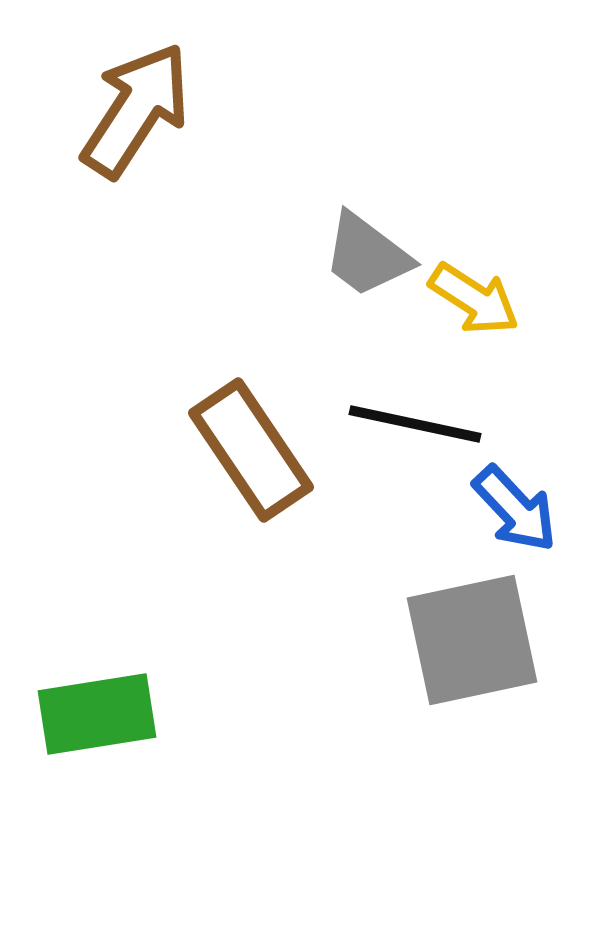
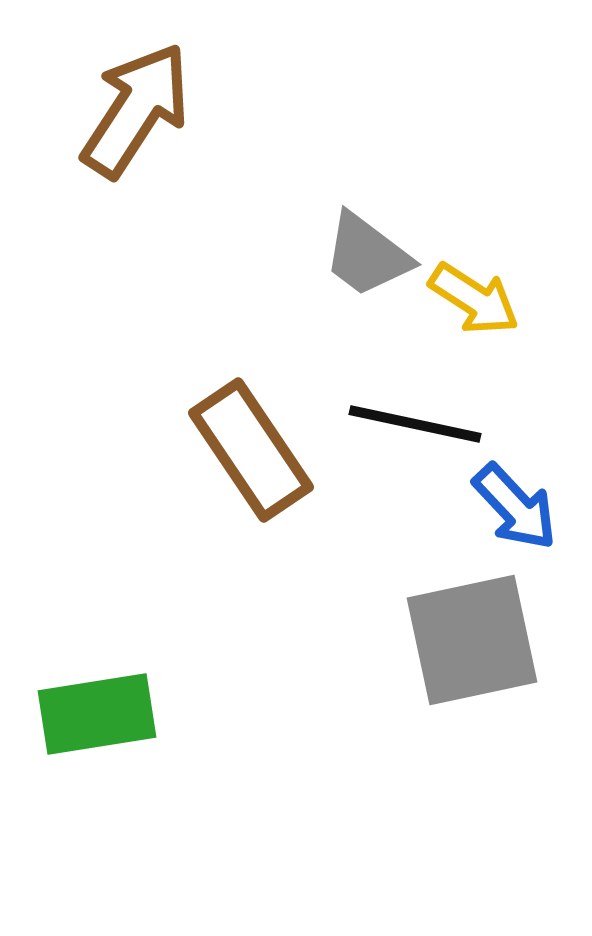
blue arrow: moved 2 px up
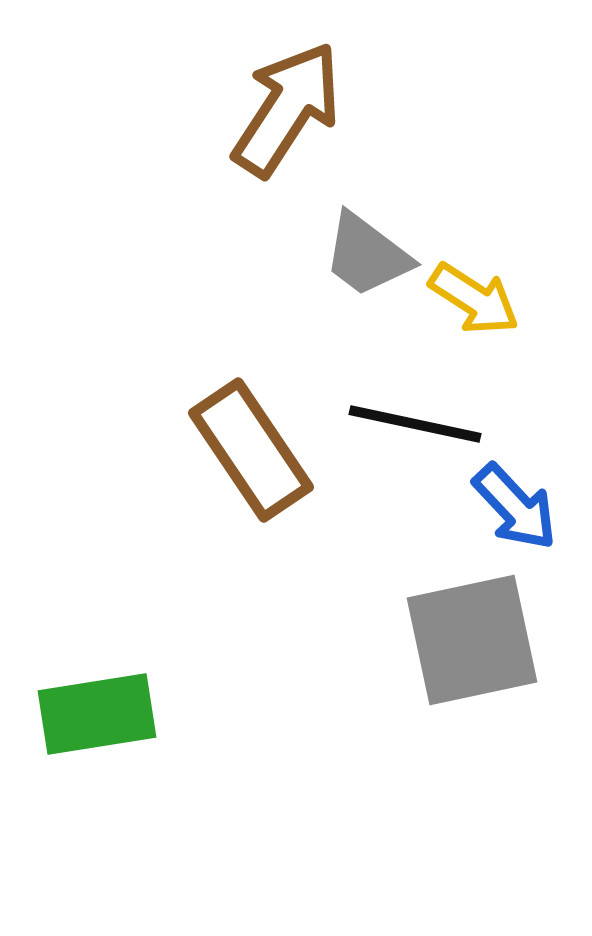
brown arrow: moved 151 px right, 1 px up
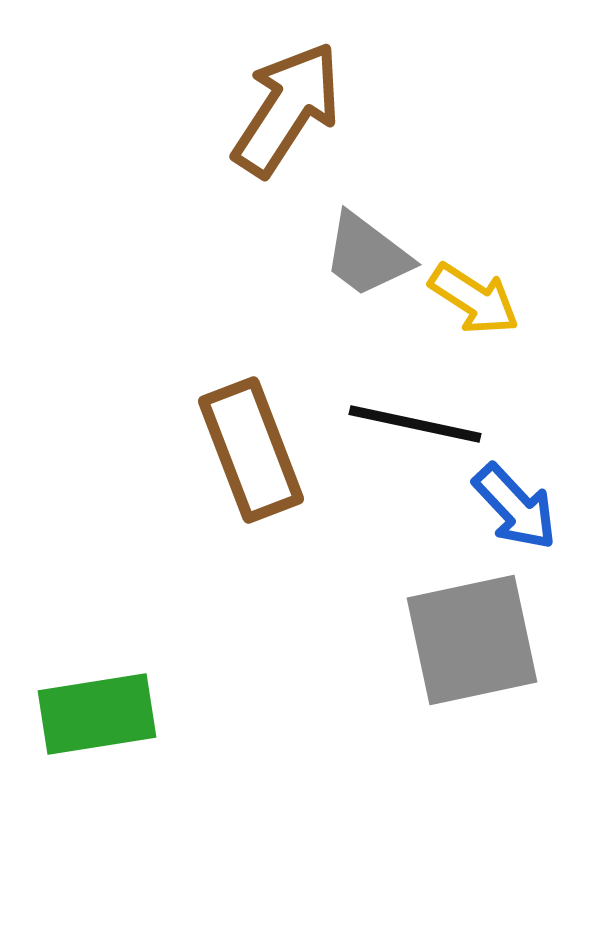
brown rectangle: rotated 13 degrees clockwise
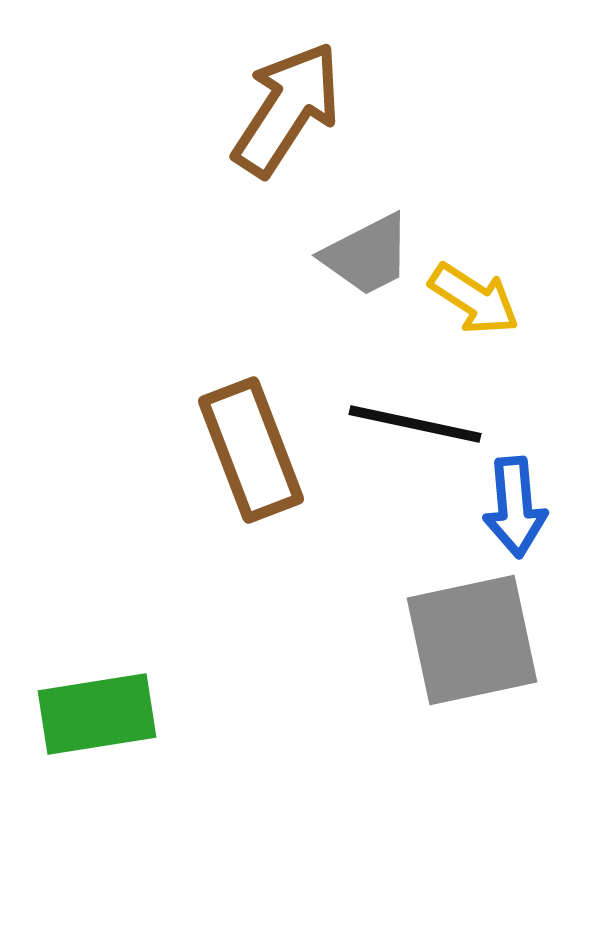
gray trapezoid: rotated 64 degrees counterclockwise
blue arrow: rotated 38 degrees clockwise
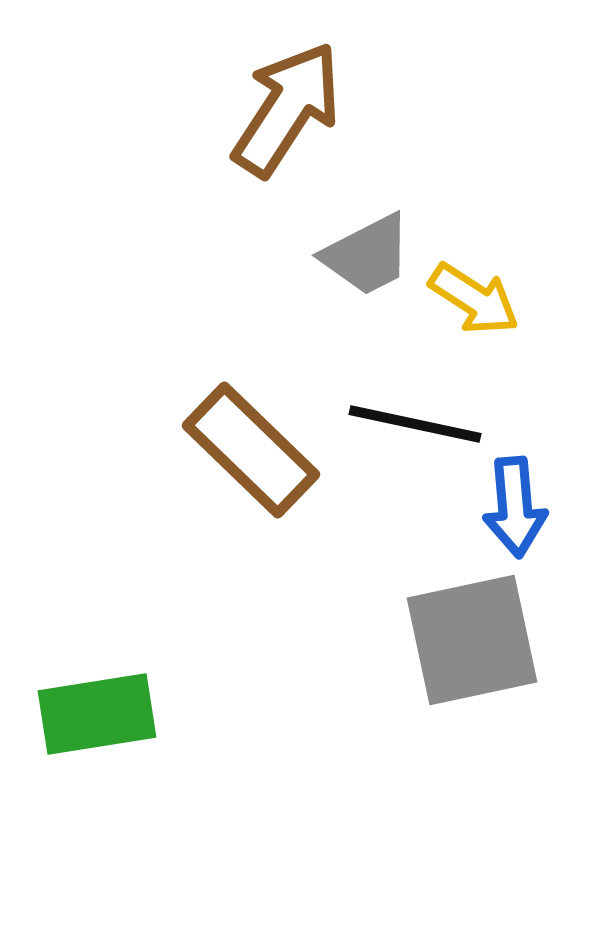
brown rectangle: rotated 25 degrees counterclockwise
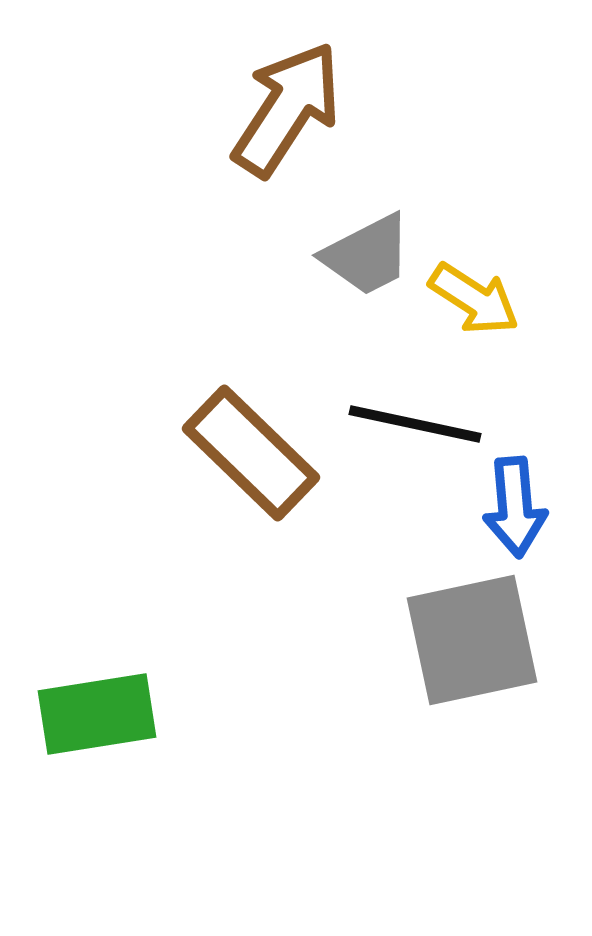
brown rectangle: moved 3 px down
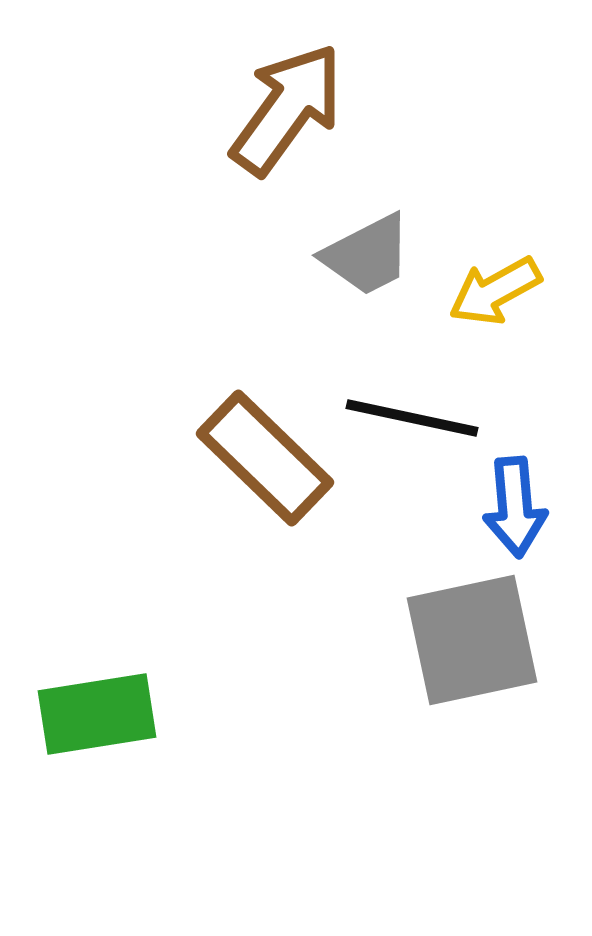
brown arrow: rotated 3 degrees clockwise
yellow arrow: moved 21 px right, 8 px up; rotated 118 degrees clockwise
black line: moved 3 px left, 6 px up
brown rectangle: moved 14 px right, 5 px down
